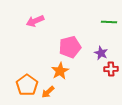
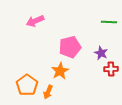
orange arrow: rotated 24 degrees counterclockwise
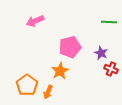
red cross: rotated 24 degrees clockwise
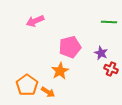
orange arrow: rotated 80 degrees counterclockwise
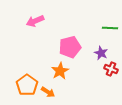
green line: moved 1 px right, 6 px down
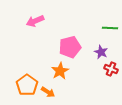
purple star: moved 1 px up
